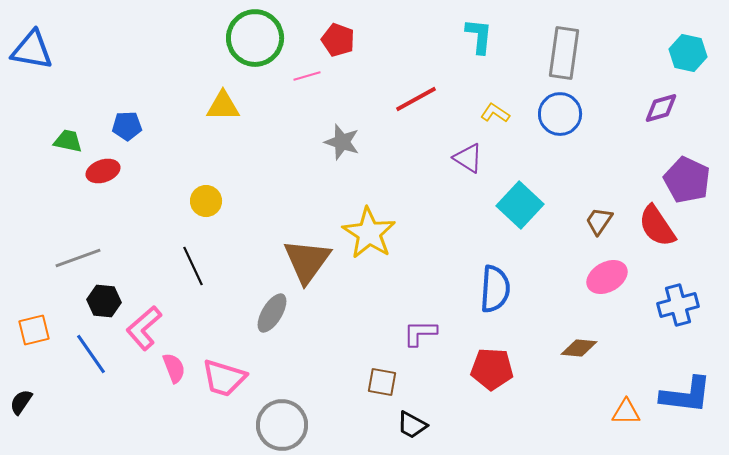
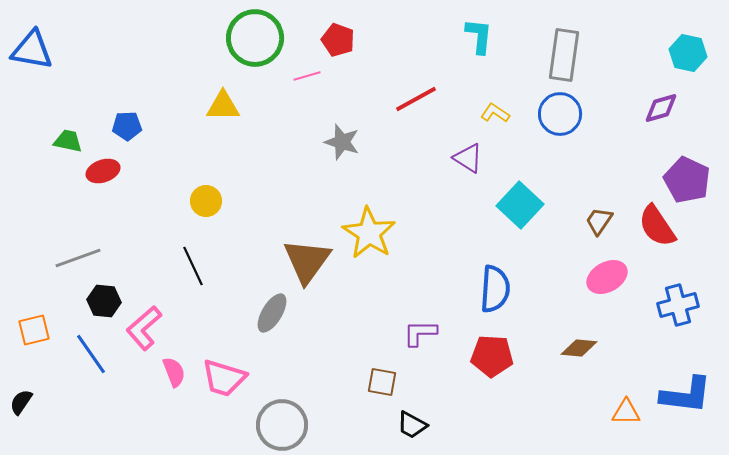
gray rectangle at (564, 53): moved 2 px down
pink semicircle at (174, 368): moved 4 px down
red pentagon at (492, 369): moved 13 px up
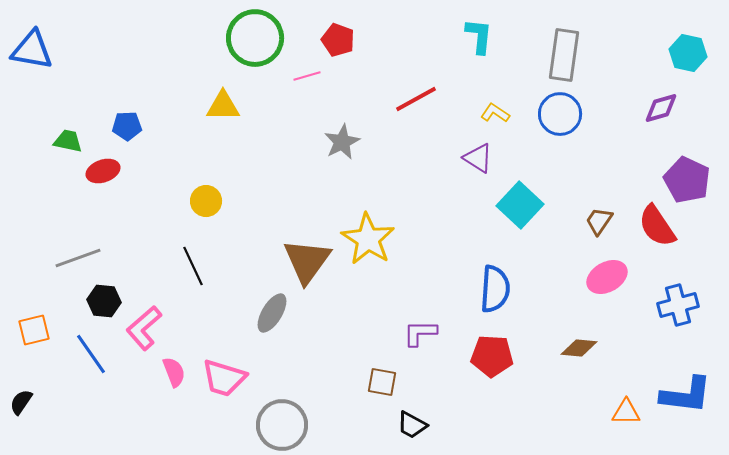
gray star at (342, 142): rotated 27 degrees clockwise
purple triangle at (468, 158): moved 10 px right
yellow star at (369, 233): moved 1 px left, 6 px down
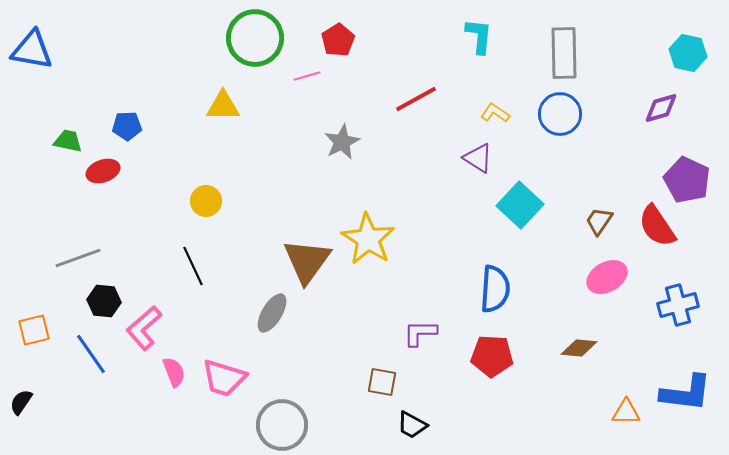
red pentagon at (338, 40): rotated 20 degrees clockwise
gray rectangle at (564, 55): moved 2 px up; rotated 9 degrees counterclockwise
blue L-shape at (686, 395): moved 2 px up
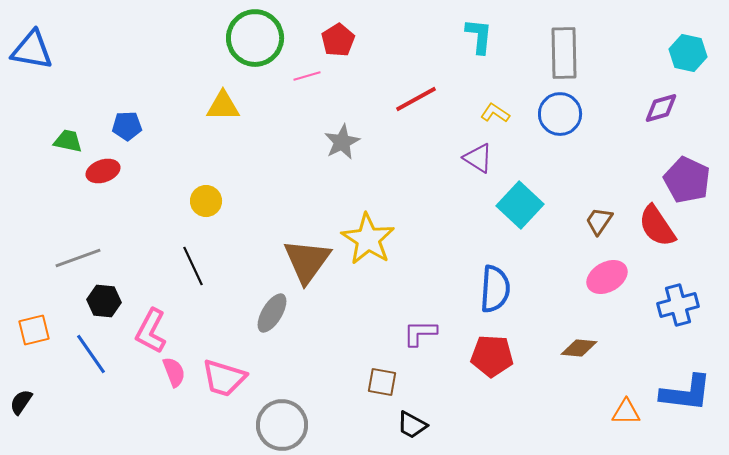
pink L-shape at (144, 328): moved 7 px right, 3 px down; rotated 21 degrees counterclockwise
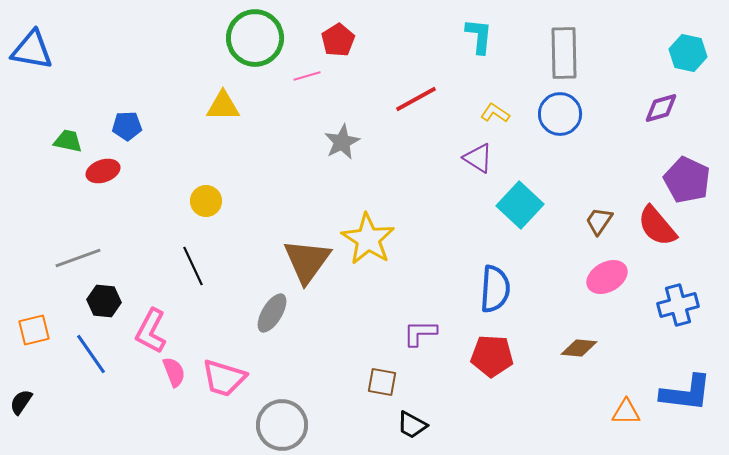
red semicircle at (657, 226): rotated 6 degrees counterclockwise
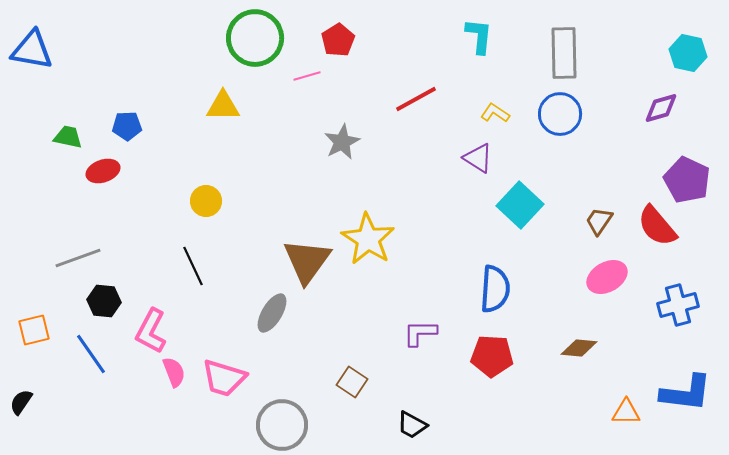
green trapezoid at (68, 141): moved 4 px up
brown square at (382, 382): moved 30 px left; rotated 24 degrees clockwise
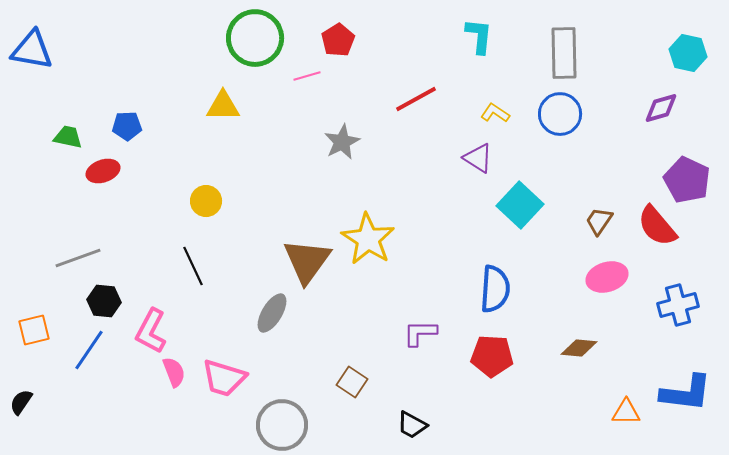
pink ellipse at (607, 277): rotated 12 degrees clockwise
blue line at (91, 354): moved 2 px left, 4 px up; rotated 69 degrees clockwise
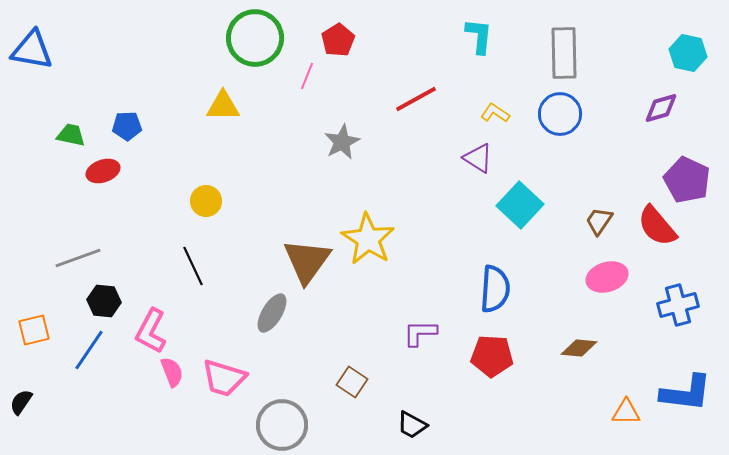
pink line at (307, 76): rotated 52 degrees counterclockwise
green trapezoid at (68, 137): moved 3 px right, 2 px up
pink semicircle at (174, 372): moved 2 px left
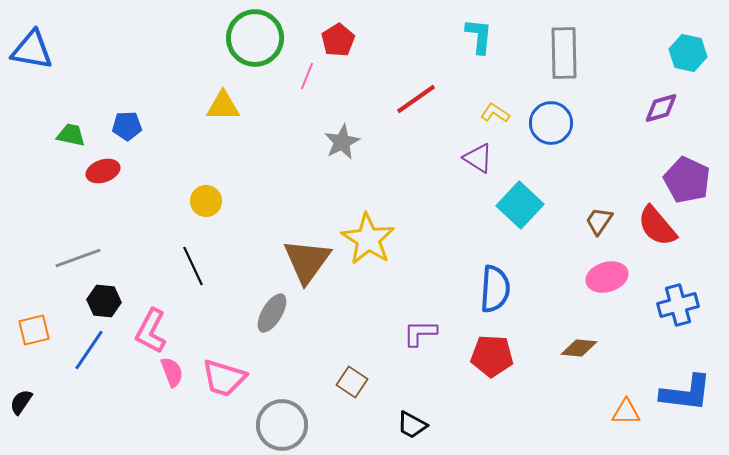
red line at (416, 99): rotated 6 degrees counterclockwise
blue circle at (560, 114): moved 9 px left, 9 px down
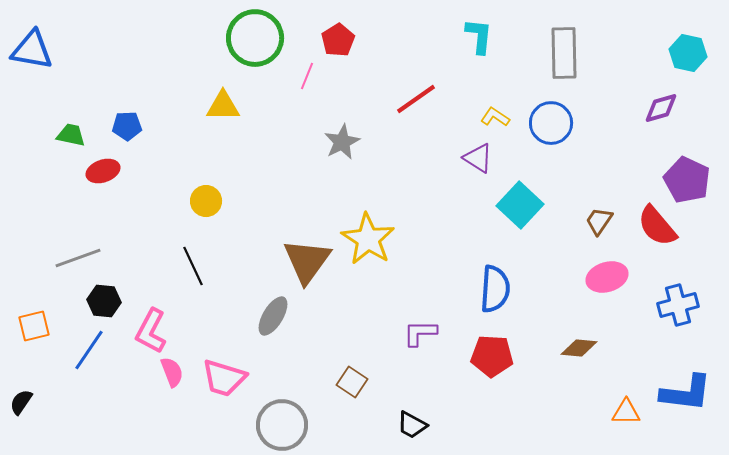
yellow L-shape at (495, 113): moved 4 px down
gray ellipse at (272, 313): moved 1 px right, 3 px down
orange square at (34, 330): moved 4 px up
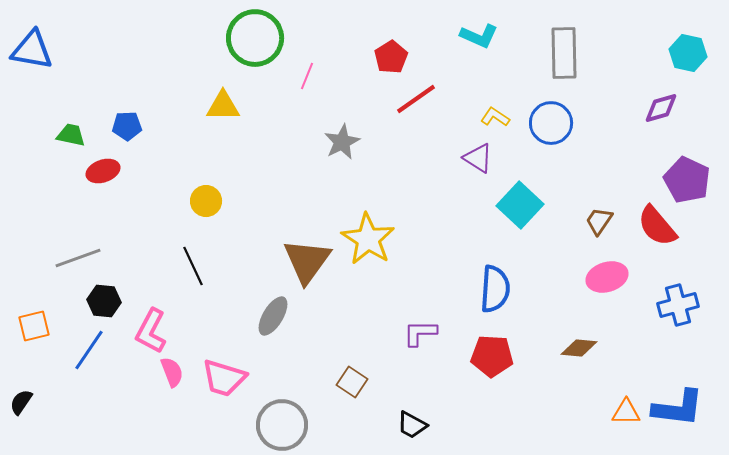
cyan L-shape at (479, 36): rotated 108 degrees clockwise
red pentagon at (338, 40): moved 53 px right, 17 px down
blue L-shape at (686, 393): moved 8 px left, 15 px down
